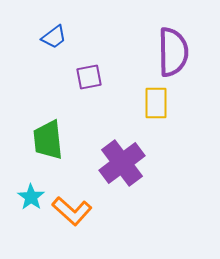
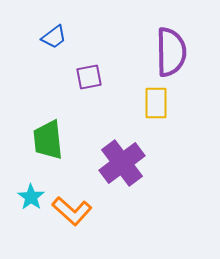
purple semicircle: moved 2 px left
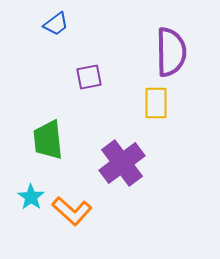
blue trapezoid: moved 2 px right, 13 px up
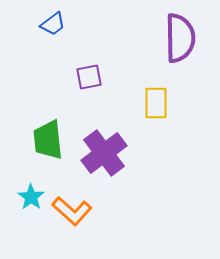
blue trapezoid: moved 3 px left
purple semicircle: moved 9 px right, 14 px up
purple cross: moved 18 px left, 10 px up
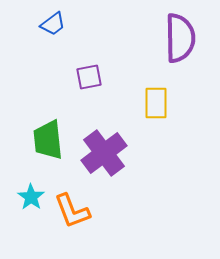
orange L-shape: rotated 27 degrees clockwise
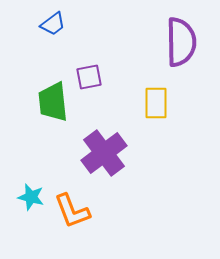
purple semicircle: moved 1 px right, 4 px down
green trapezoid: moved 5 px right, 38 px up
cyan star: rotated 20 degrees counterclockwise
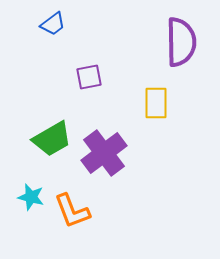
green trapezoid: moved 1 px left, 37 px down; rotated 114 degrees counterclockwise
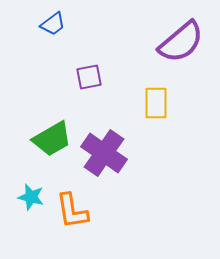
purple semicircle: rotated 51 degrees clockwise
purple cross: rotated 18 degrees counterclockwise
orange L-shape: rotated 12 degrees clockwise
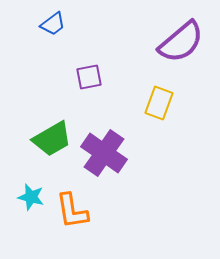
yellow rectangle: moved 3 px right; rotated 20 degrees clockwise
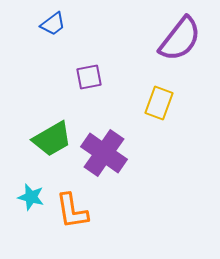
purple semicircle: moved 1 px left, 3 px up; rotated 12 degrees counterclockwise
